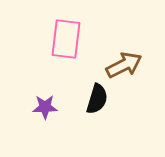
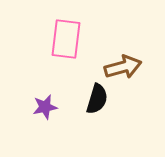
brown arrow: moved 1 px left, 2 px down; rotated 12 degrees clockwise
purple star: rotated 10 degrees counterclockwise
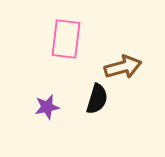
purple star: moved 2 px right
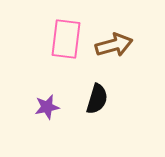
brown arrow: moved 9 px left, 22 px up
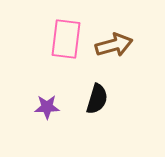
purple star: rotated 10 degrees clockwise
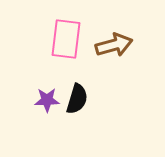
black semicircle: moved 20 px left
purple star: moved 7 px up
